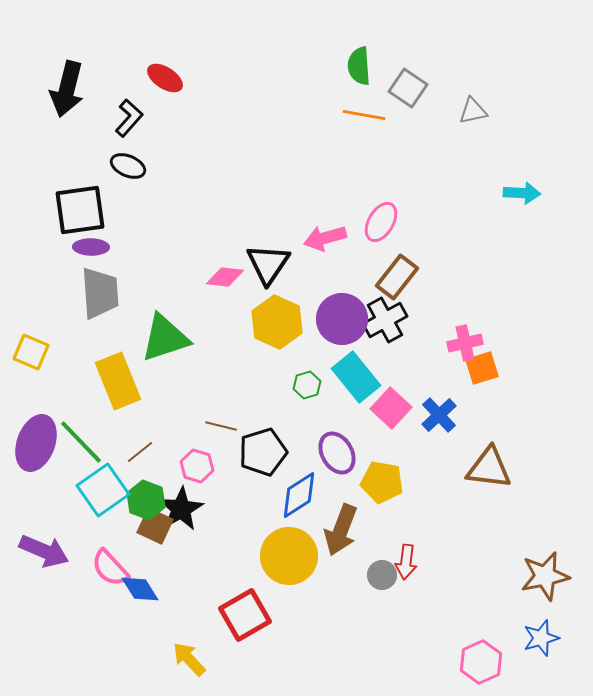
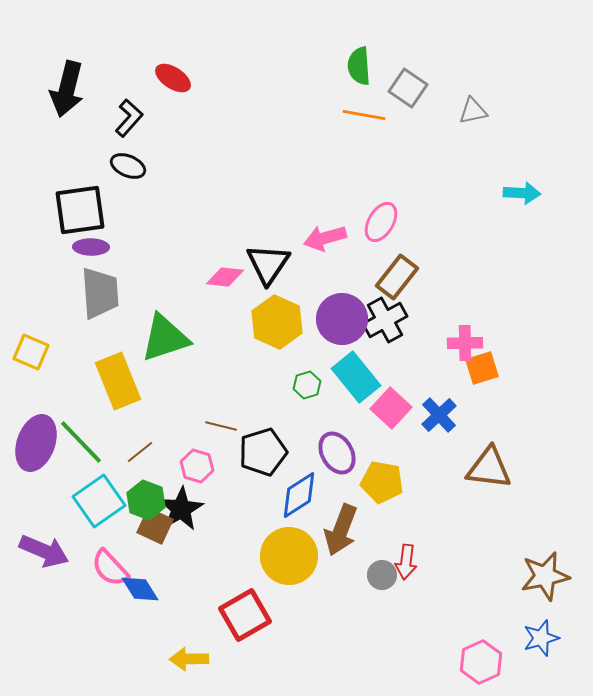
red ellipse at (165, 78): moved 8 px right
pink cross at (465, 343): rotated 12 degrees clockwise
cyan square at (103, 490): moved 4 px left, 11 px down
yellow arrow at (189, 659): rotated 48 degrees counterclockwise
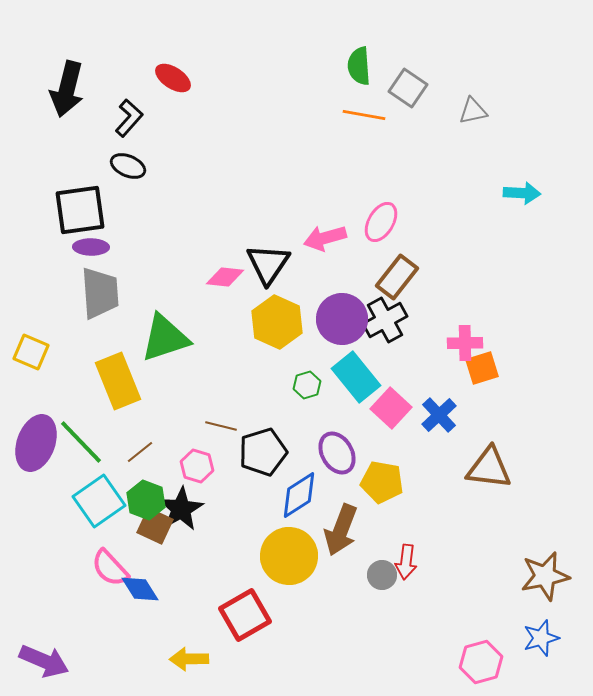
purple arrow at (44, 551): moved 110 px down
pink hexagon at (481, 662): rotated 9 degrees clockwise
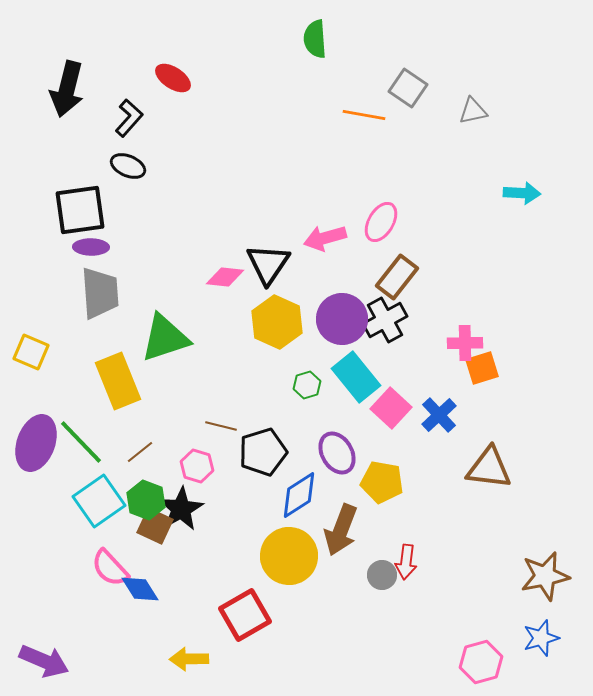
green semicircle at (359, 66): moved 44 px left, 27 px up
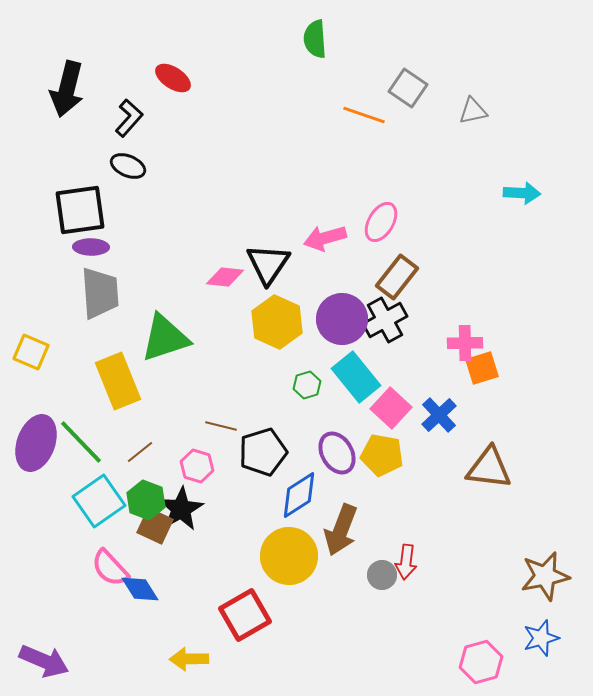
orange line at (364, 115): rotated 9 degrees clockwise
yellow pentagon at (382, 482): moved 27 px up
